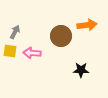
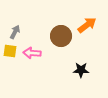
orange arrow: rotated 30 degrees counterclockwise
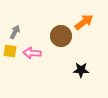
orange arrow: moved 3 px left, 3 px up
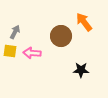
orange arrow: rotated 90 degrees counterclockwise
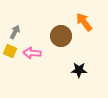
yellow square: rotated 16 degrees clockwise
black star: moved 2 px left
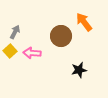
yellow square: rotated 24 degrees clockwise
black star: rotated 14 degrees counterclockwise
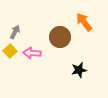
brown circle: moved 1 px left, 1 px down
